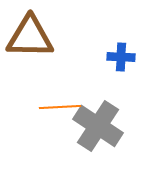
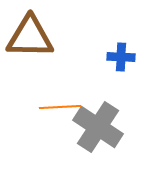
gray cross: moved 1 px down
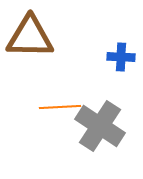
gray cross: moved 2 px right, 1 px up
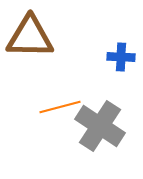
orange line: rotated 12 degrees counterclockwise
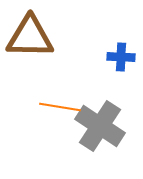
orange line: rotated 24 degrees clockwise
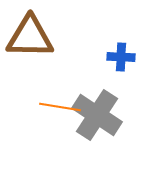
gray cross: moved 3 px left, 11 px up
